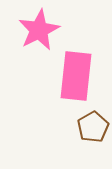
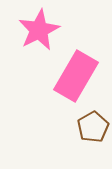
pink rectangle: rotated 24 degrees clockwise
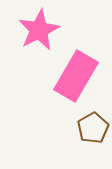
brown pentagon: moved 1 px down
